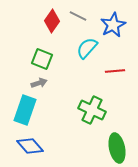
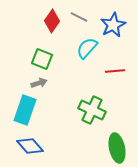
gray line: moved 1 px right, 1 px down
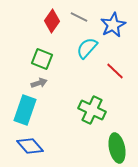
red line: rotated 48 degrees clockwise
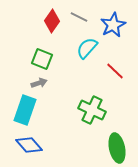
blue diamond: moved 1 px left, 1 px up
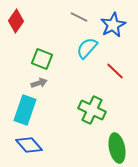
red diamond: moved 36 px left
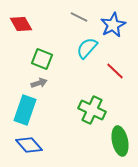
red diamond: moved 5 px right, 3 px down; rotated 65 degrees counterclockwise
green ellipse: moved 3 px right, 7 px up
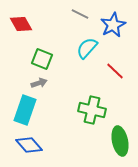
gray line: moved 1 px right, 3 px up
green cross: rotated 12 degrees counterclockwise
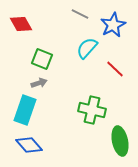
red line: moved 2 px up
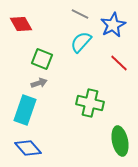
cyan semicircle: moved 6 px left, 6 px up
red line: moved 4 px right, 6 px up
green cross: moved 2 px left, 7 px up
blue diamond: moved 1 px left, 3 px down
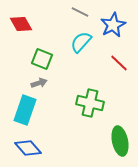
gray line: moved 2 px up
